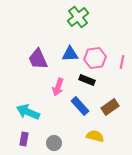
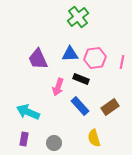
black rectangle: moved 6 px left, 1 px up
yellow semicircle: moved 1 px left, 2 px down; rotated 120 degrees counterclockwise
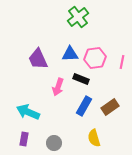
blue rectangle: moved 4 px right; rotated 72 degrees clockwise
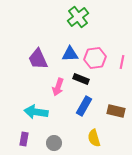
brown rectangle: moved 6 px right, 4 px down; rotated 48 degrees clockwise
cyan arrow: moved 8 px right; rotated 15 degrees counterclockwise
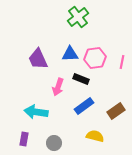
blue rectangle: rotated 24 degrees clockwise
brown rectangle: rotated 48 degrees counterclockwise
yellow semicircle: moved 1 px right, 2 px up; rotated 120 degrees clockwise
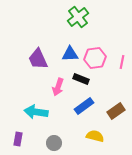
purple rectangle: moved 6 px left
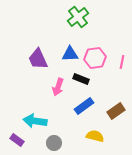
cyan arrow: moved 1 px left, 9 px down
purple rectangle: moved 1 px left, 1 px down; rotated 64 degrees counterclockwise
